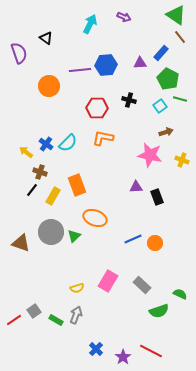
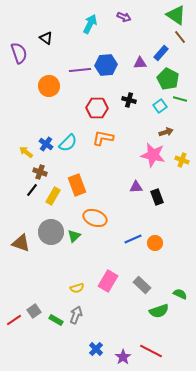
pink star at (150, 155): moved 3 px right
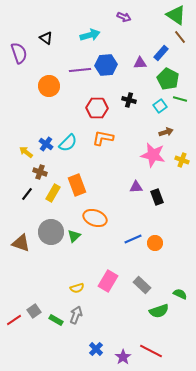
cyan arrow at (90, 24): moved 11 px down; rotated 48 degrees clockwise
black line at (32, 190): moved 5 px left, 4 px down
yellow rectangle at (53, 196): moved 3 px up
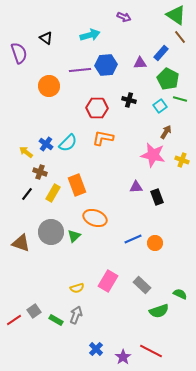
brown arrow at (166, 132): rotated 40 degrees counterclockwise
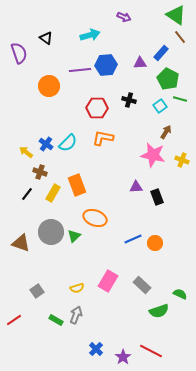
gray square at (34, 311): moved 3 px right, 20 px up
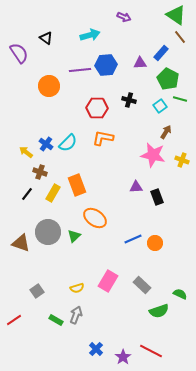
purple semicircle at (19, 53): rotated 15 degrees counterclockwise
orange ellipse at (95, 218): rotated 15 degrees clockwise
gray circle at (51, 232): moved 3 px left
